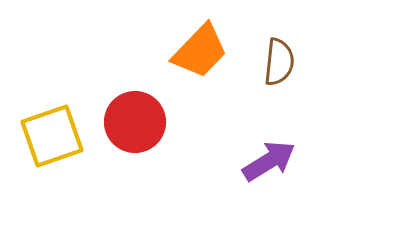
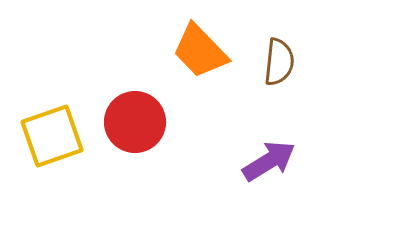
orange trapezoid: rotated 92 degrees clockwise
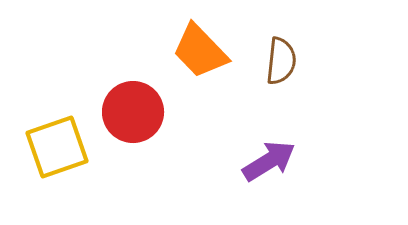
brown semicircle: moved 2 px right, 1 px up
red circle: moved 2 px left, 10 px up
yellow square: moved 5 px right, 11 px down
